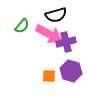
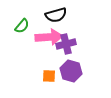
pink arrow: moved 3 px down; rotated 32 degrees counterclockwise
purple cross: moved 2 px down
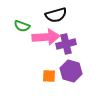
green semicircle: rotated 70 degrees clockwise
pink arrow: moved 3 px left
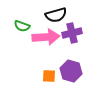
purple cross: moved 6 px right, 11 px up
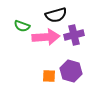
purple cross: moved 2 px right, 2 px down
